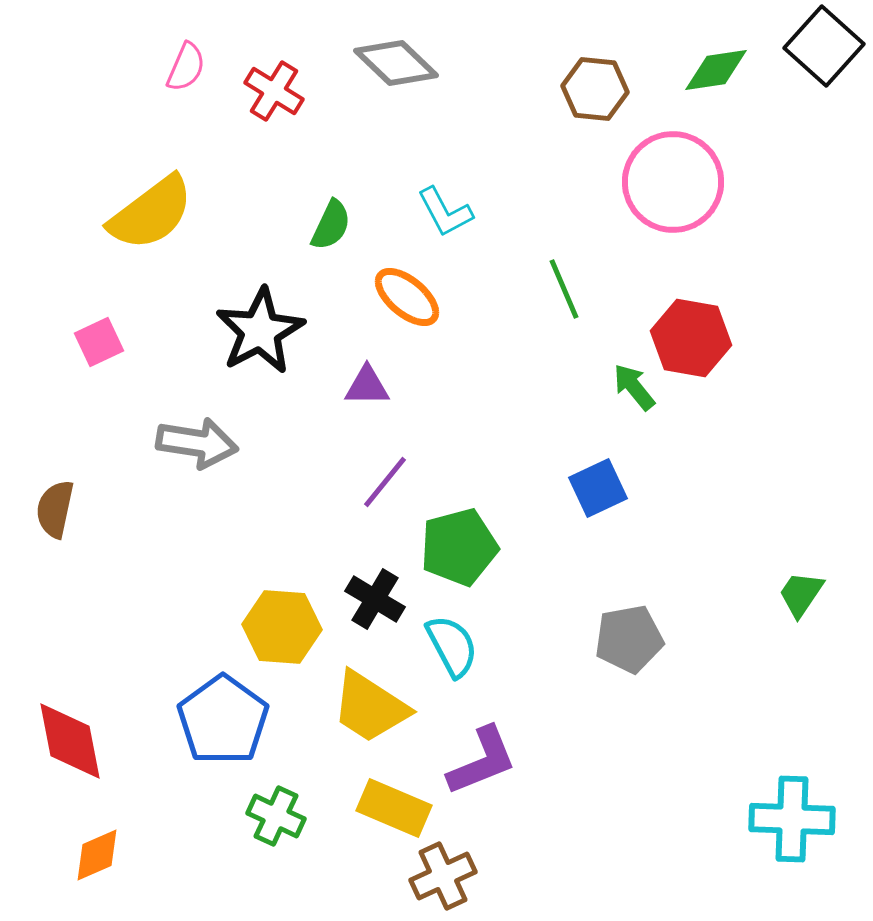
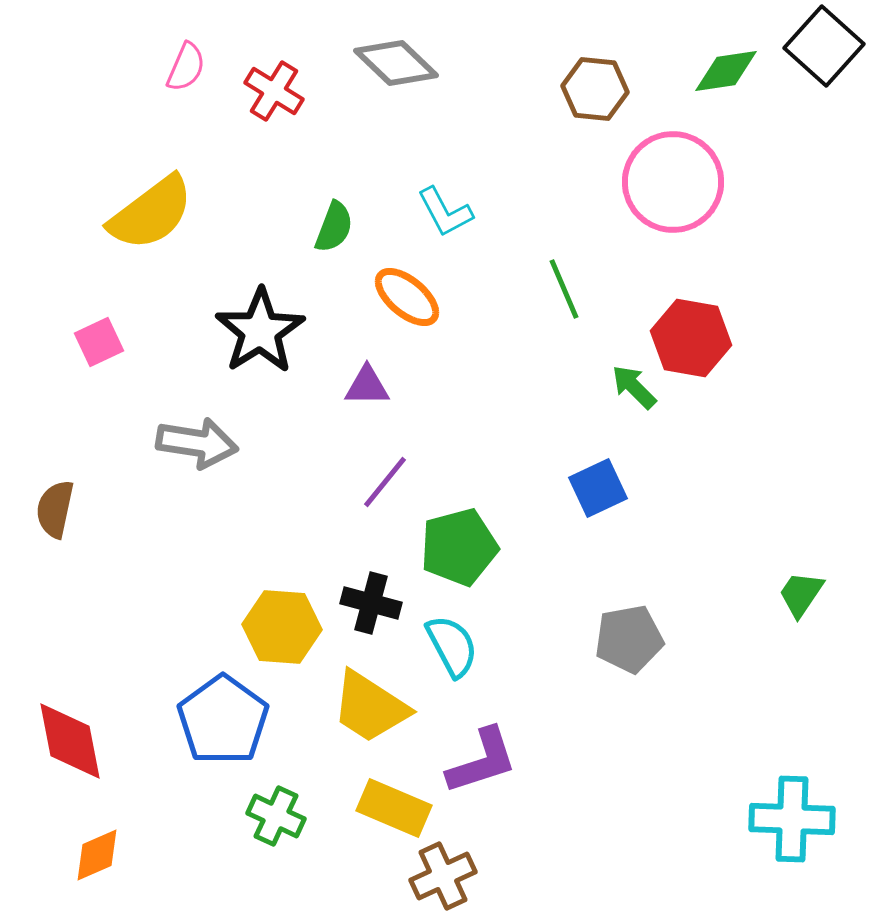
green diamond: moved 10 px right, 1 px down
green semicircle: moved 3 px right, 2 px down; rotated 4 degrees counterclockwise
black star: rotated 4 degrees counterclockwise
green arrow: rotated 6 degrees counterclockwise
black cross: moved 4 px left, 4 px down; rotated 16 degrees counterclockwise
purple L-shape: rotated 4 degrees clockwise
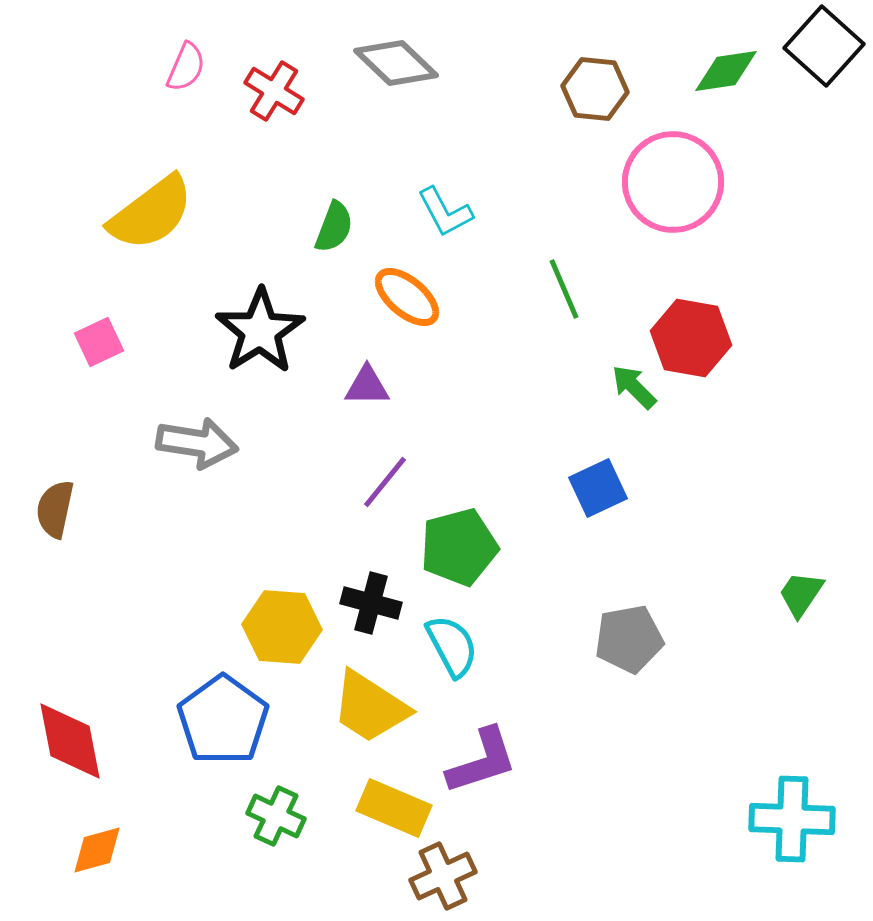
orange diamond: moved 5 px up; rotated 8 degrees clockwise
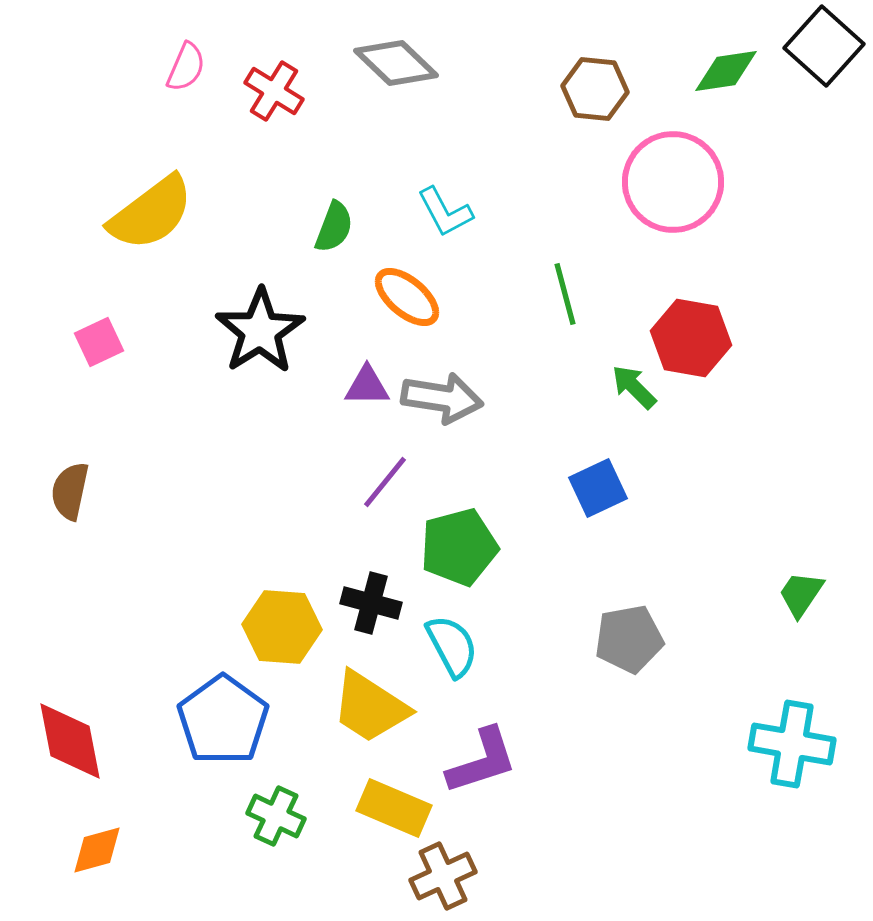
green line: moved 1 px right, 5 px down; rotated 8 degrees clockwise
gray arrow: moved 245 px right, 45 px up
brown semicircle: moved 15 px right, 18 px up
cyan cross: moved 75 px up; rotated 8 degrees clockwise
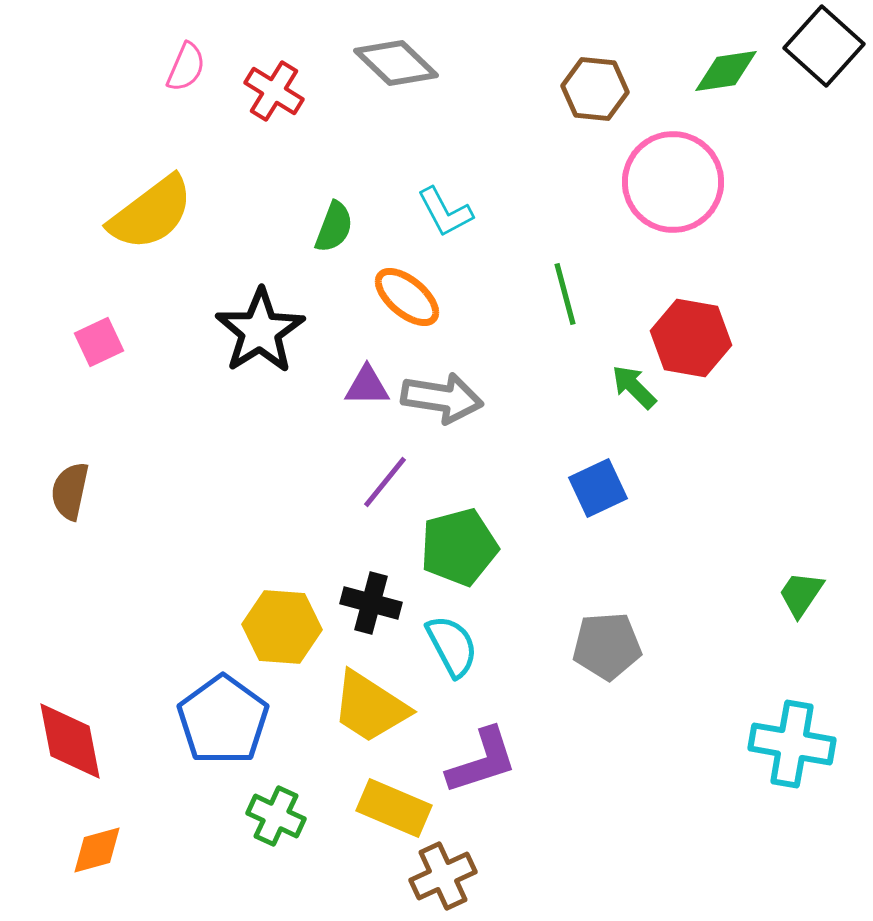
gray pentagon: moved 22 px left, 7 px down; rotated 6 degrees clockwise
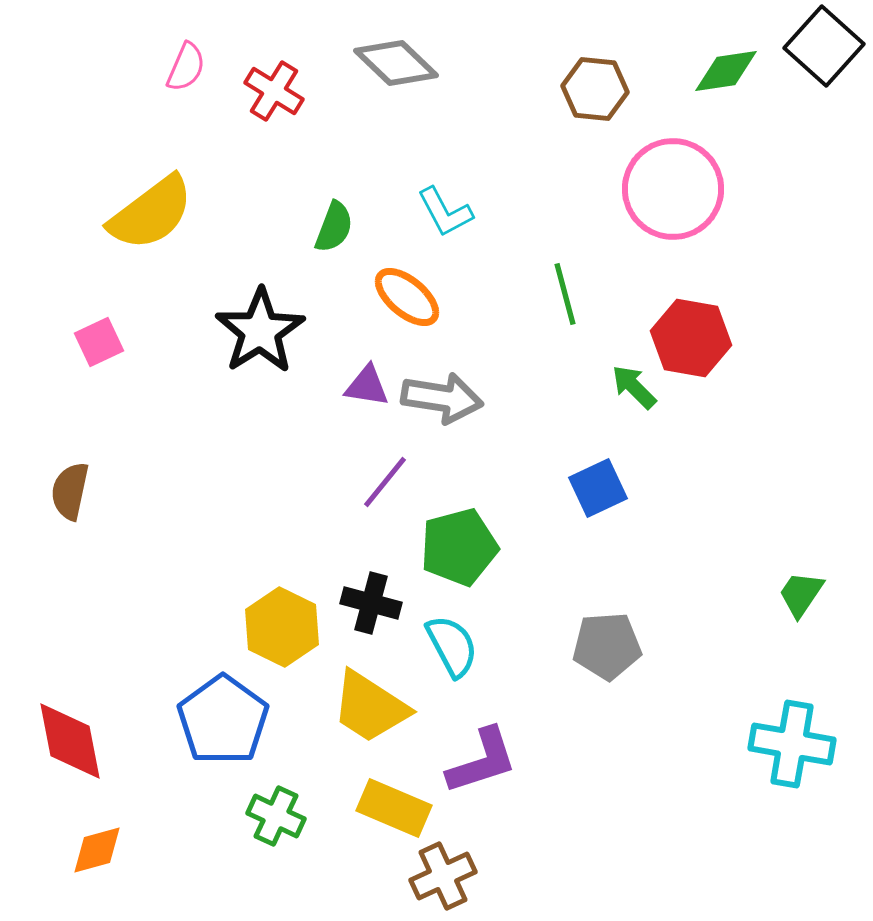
pink circle: moved 7 px down
purple triangle: rotated 9 degrees clockwise
yellow hexagon: rotated 22 degrees clockwise
